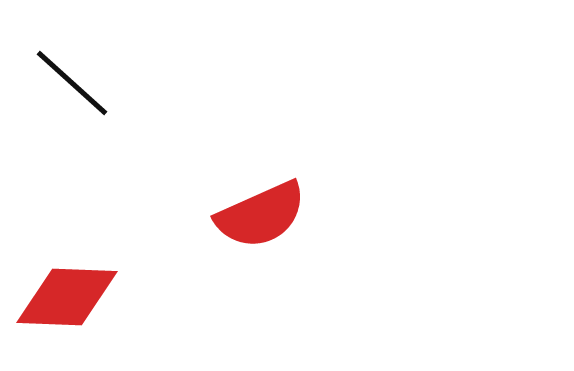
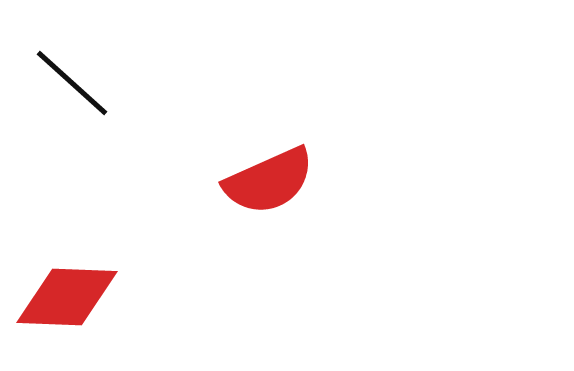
red semicircle: moved 8 px right, 34 px up
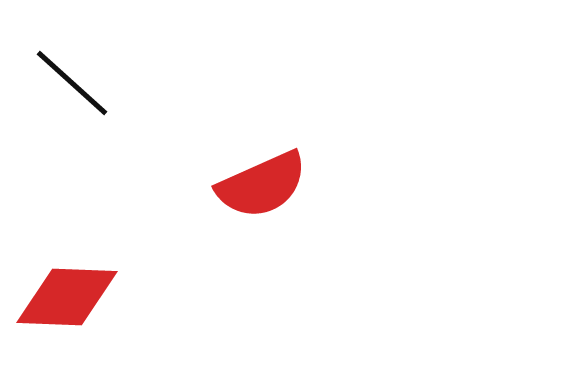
red semicircle: moved 7 px left, 4 px down
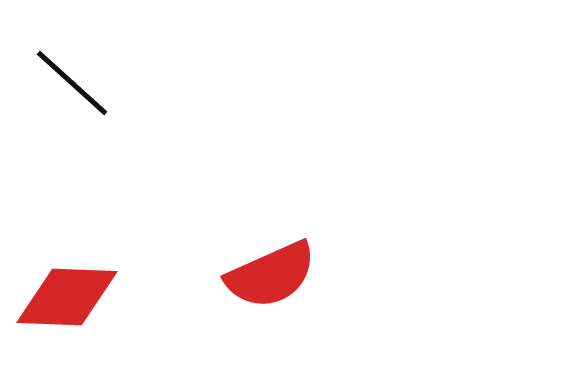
red semicircle: moved 9 px right, 90 px down
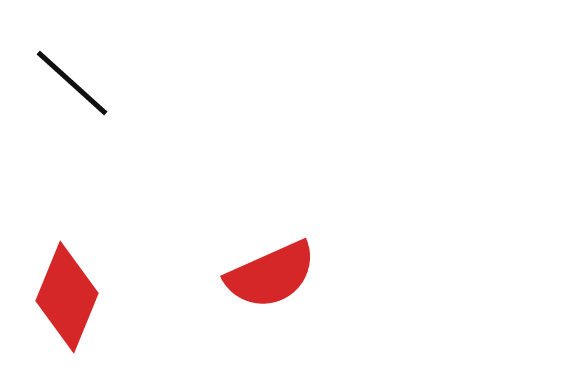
red diamond: rotated 70 degrees counterclockwise
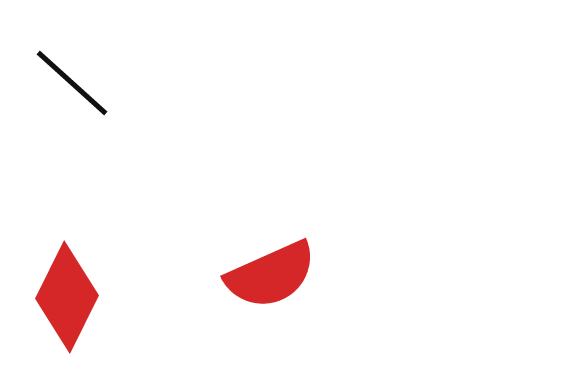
red diamond: rotated 4 degrees clockwise
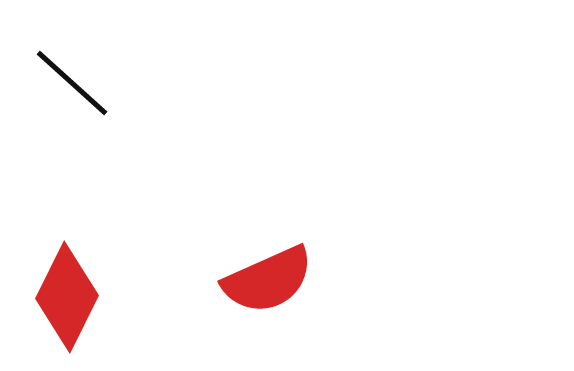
red semicircle: moved 3 px left, 5 px down
